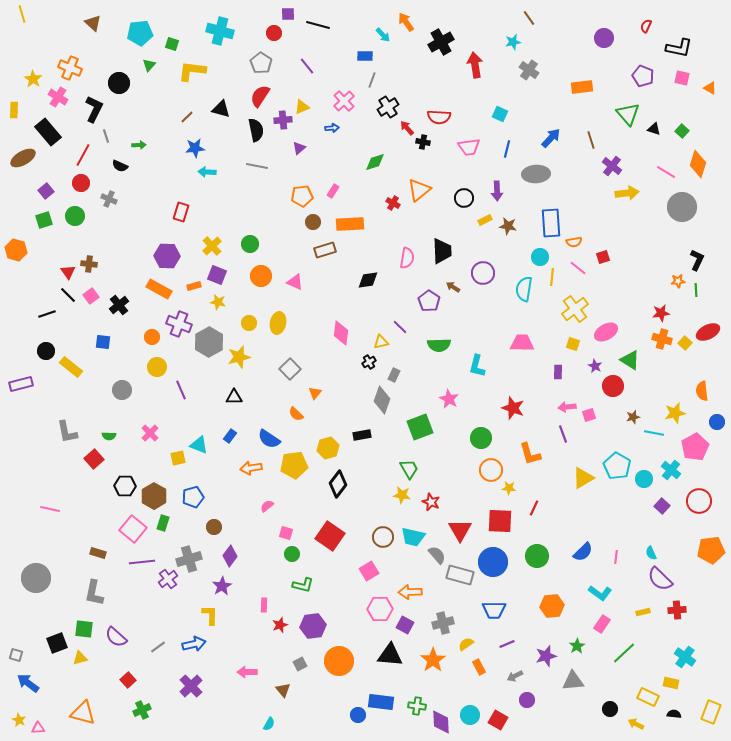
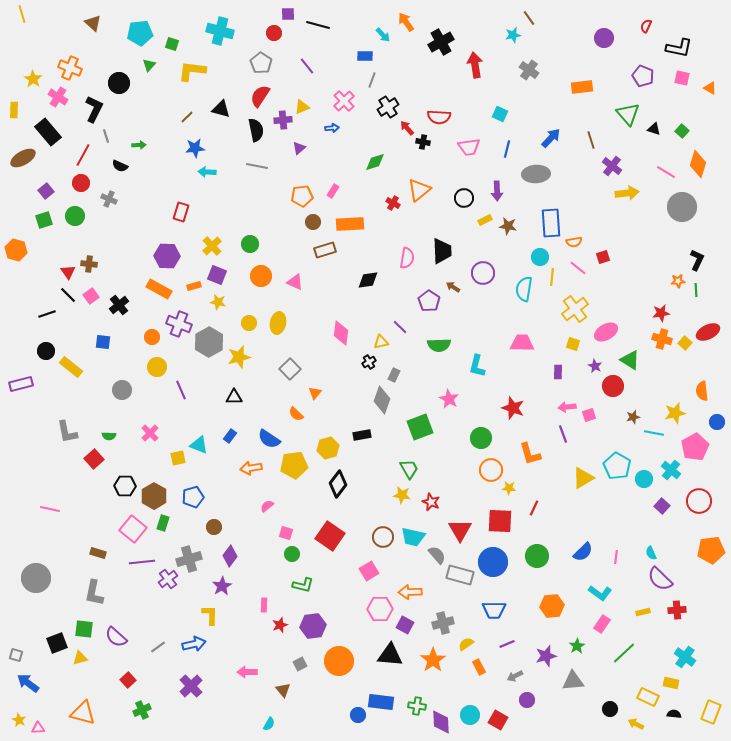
cyan star at (513, 42): moved 7 px up
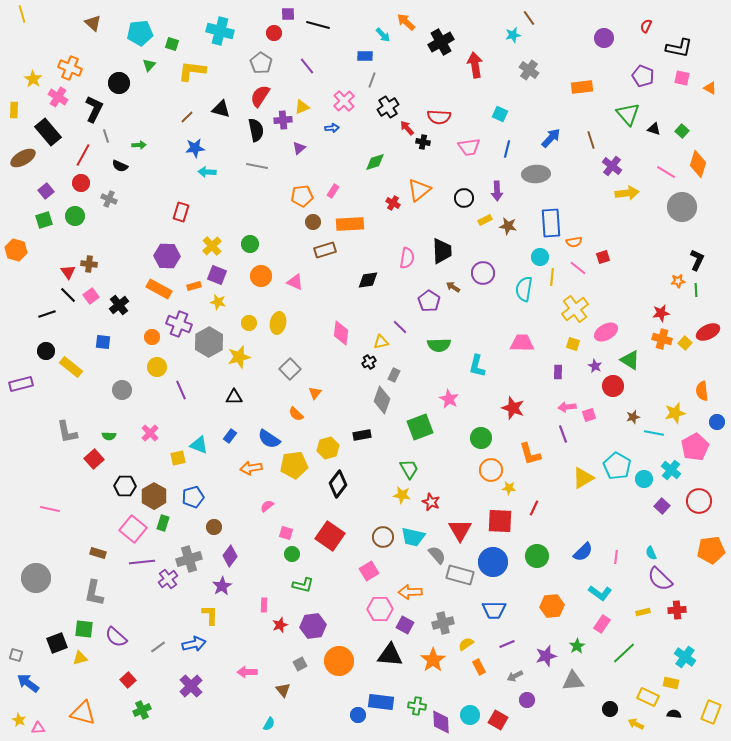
orange arrow at (406, 22): rotated 12 degrees counterclockwise
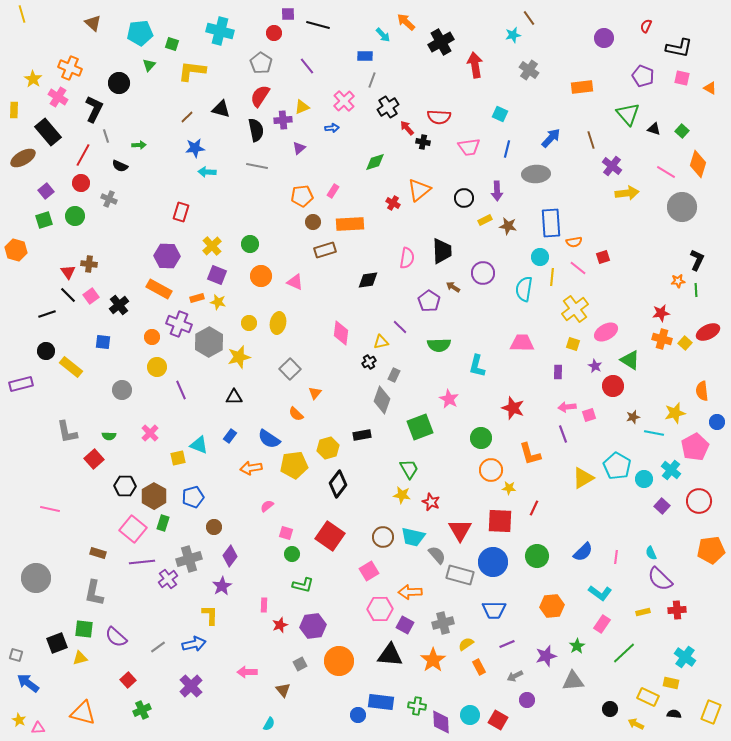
orange rectangle at (194, 286): moved 3 px right, 12 px down
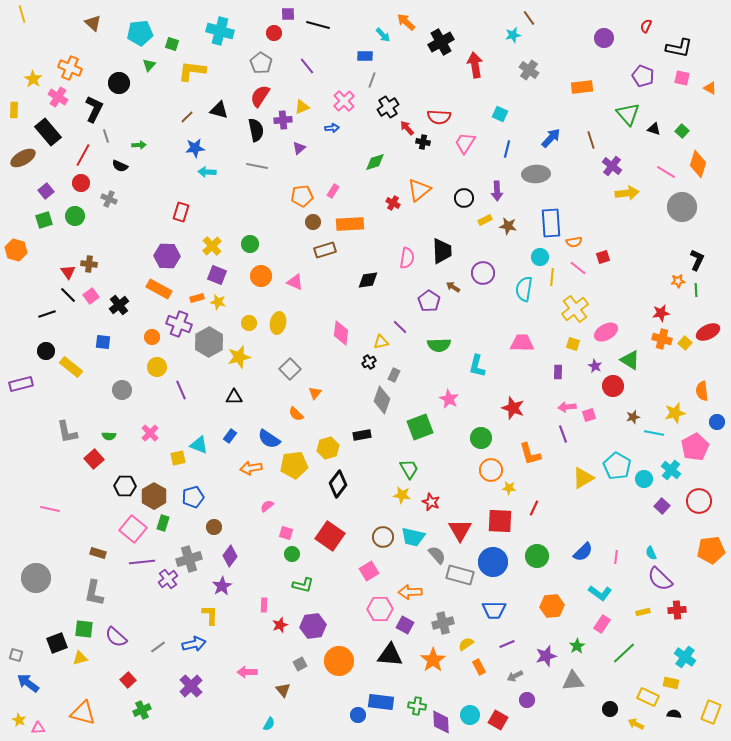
black triangle at (221, 109): moved 2 px left, 1 px down
pink trapezoid at (469, 147): moved 4 px left, 4 px up; rotated 130 degrees clockwise
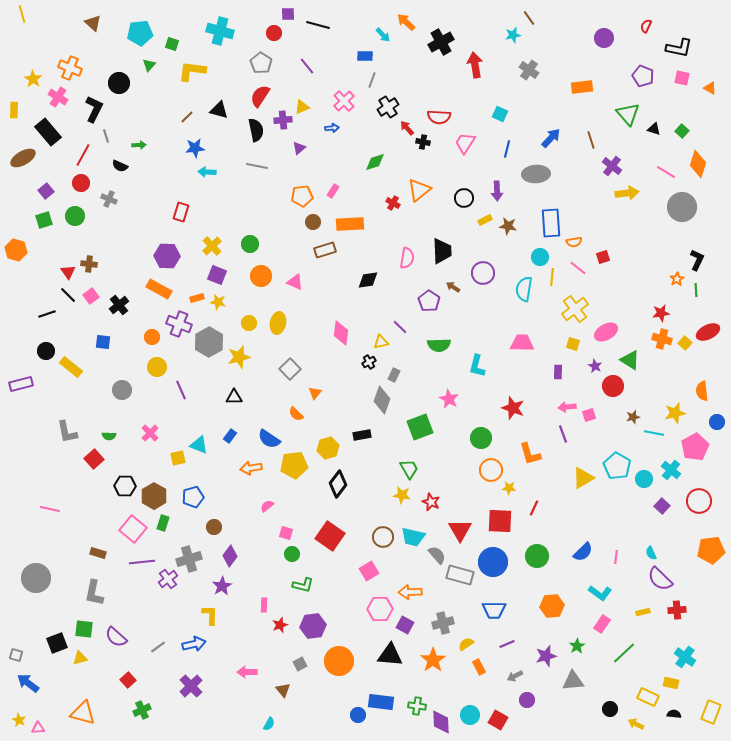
orange star at (678, 281): moved 1 px left, 2 px up; rotated 24 degrees counterclockwise
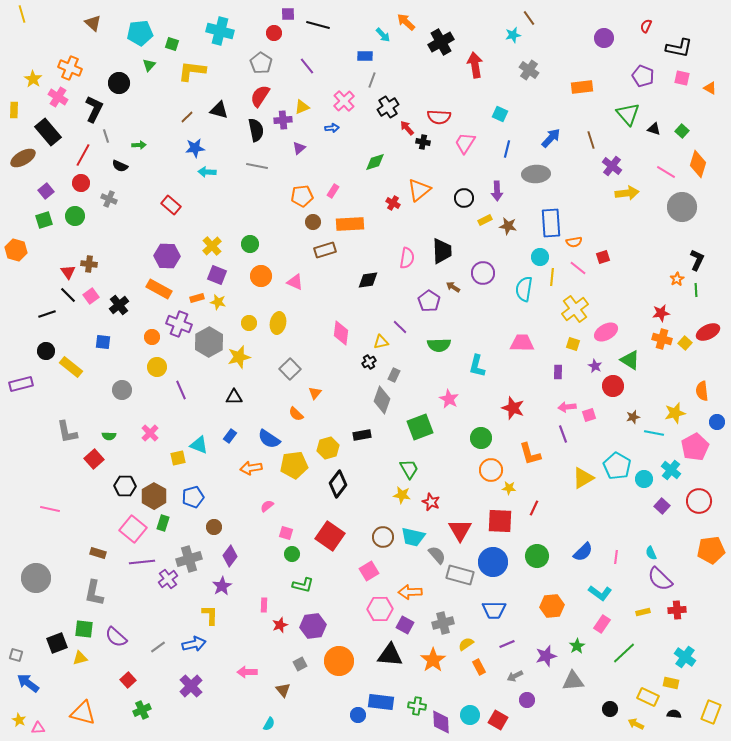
red rectangle at (181, 212): moved 10 px left, 7 px up; rotated 66 degrees counterclockwise
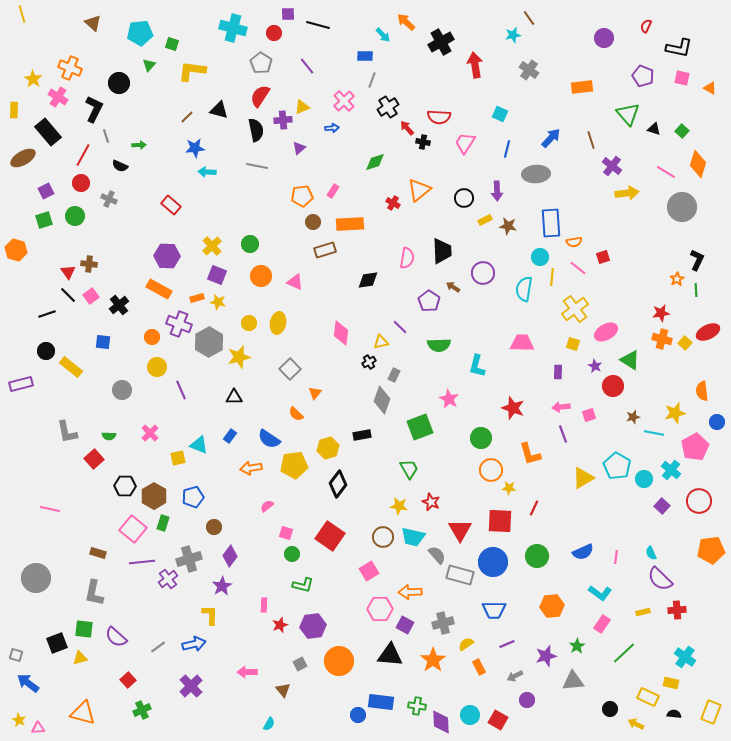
cyan cross at (220, 31): moved 13 px right, 3 px up
purple square at (46, 191): rotated 14 degrees clockwise
pink arrow at (567, 407): moved 6 px left
yellow star at (402, 495): moved 3 px left, 11 px down
blue semicircle at (583, 552): rotated 20 degrees clockwise
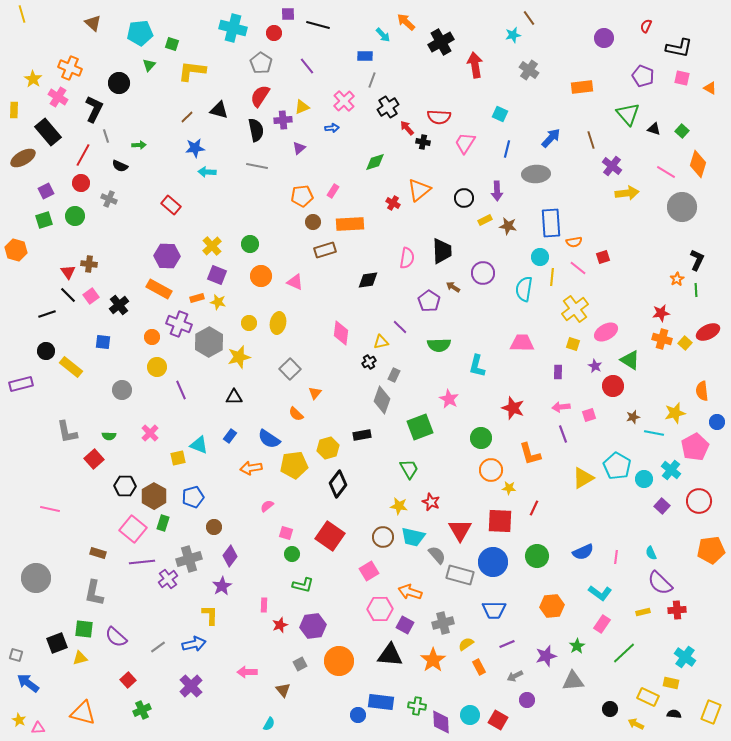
purple semicircle at (660, 579): moved 4 px down
orange arrow at (410, 592): rotated 20 degrees clockwise
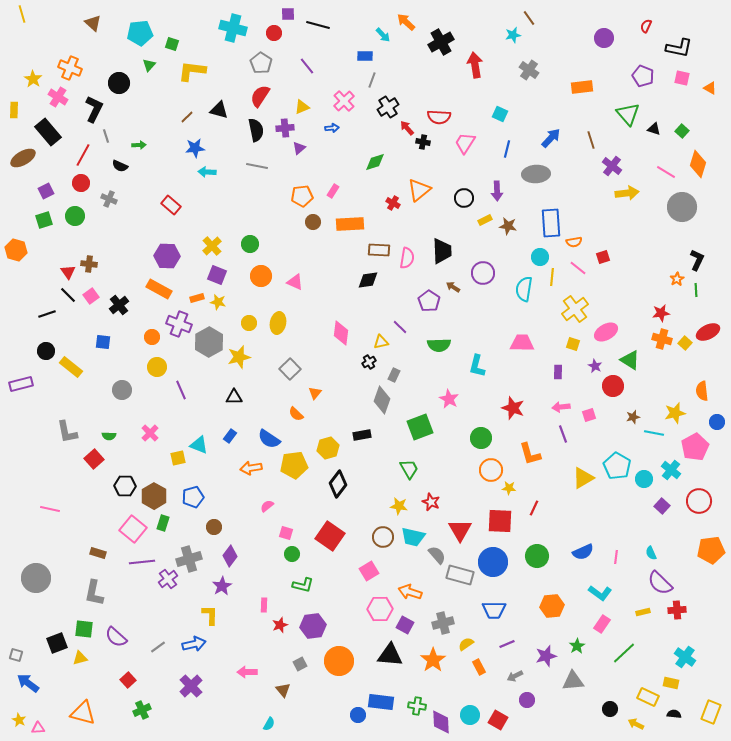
purple cross at (283, 120): moved 2 px right, 8 px down
brown rectangle at (325, 250): moved 54 px right; rotated 20 degrees clockwise
